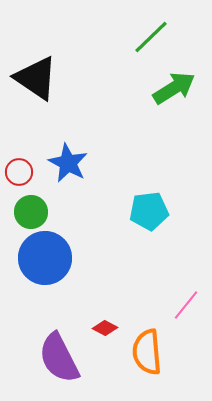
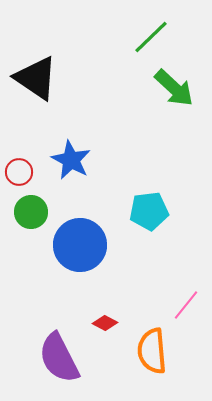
green arrow: rotated 75 degrees clockwise
blue star: moved 3 px right, 3 px up
blue circle: moved 35 px right, 13 px up
red diamond: moved 5 px up
orange semicircle: moved 5 px right, 1 px up
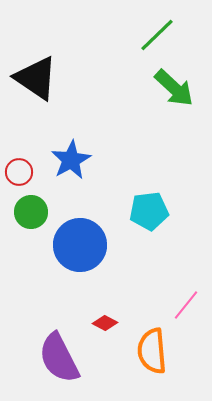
green line: moved 6 px right, 2 px up
blue star: rotated 15 degrees clockwise
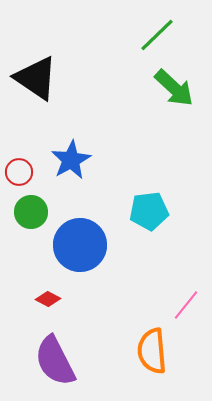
red diamond: moved 57 px left, 24 px up
purple semicircle: moved 4 px left, 3 px down
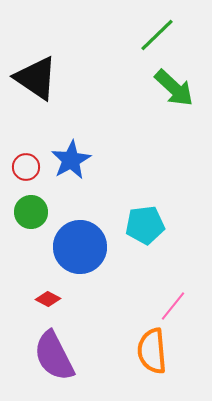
red circle: moved 7 px right, 5 px up
cyan pentagon: moved 4 px left, 14 px down
blue circle: moved 2 px down
pink line: moved 13 px left, 1 px down
purple semicircle: moved 1 px left, 5 px up
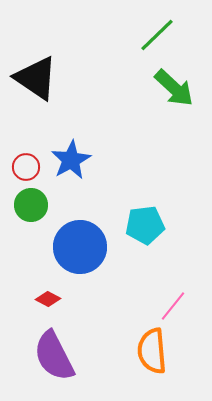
green circle: moved 7 px up
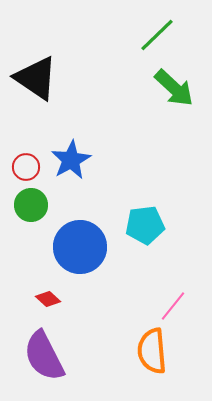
red diamond: rotated 15 degrees clockwise
purple semicircle: moved 10 px left
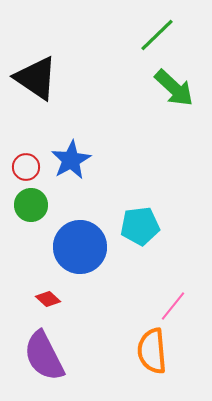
cyan pentagon: moved 5 px left, 1 px down
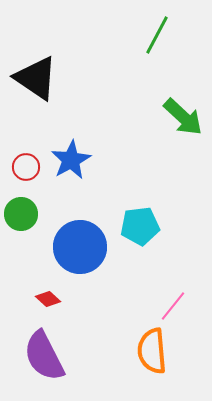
green line: rotated 18 degrees counterclockwise
green arrow: moved 9 px right, 29 px down
green circle: moved 10 px left, 9 px down
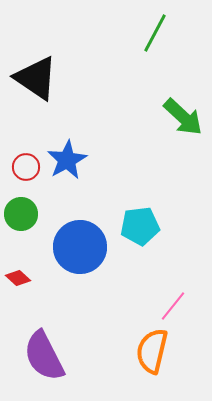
green line: moved 2 px left, 2 px up
blue star: moved 4 px left
red diamond: moved 30 px left, 21 px up
orange semicircle: rotated 18 degrees clockwise
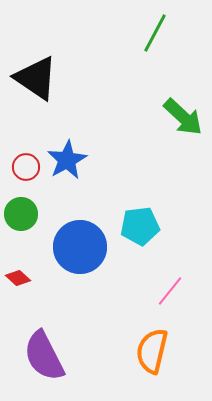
pink line: moved 3 px left, 15 px up
